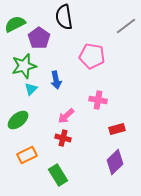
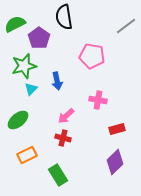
blue arrow: moved 1 px right, 1 px down
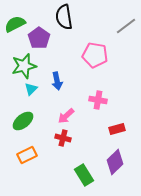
pink pentagon: moved 3 px right, 1 px up
green ellipse: moved 5 px right, 1 px down
green rectangle: moved 26 px right
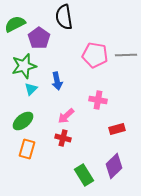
gray line: moved 29 px down; rotated 35 degrees clockwise
orange rectangle: moved 6 px up; rotated 48 degrees counterclockwise
purple diamond: moved 1 px left, 4 px down
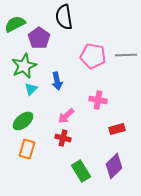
pink pentagon: moved 2 px left, 1 px down
green star: rotated 10 degrees counterclockwise
green rectangle: moved 3 px left, 4 px up
